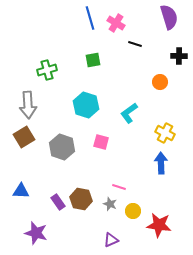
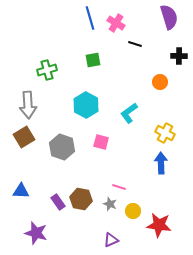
cyan hexagon: rotated 10 degrees clockwise
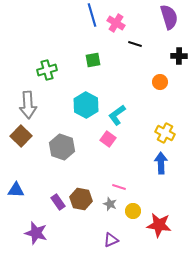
blue line: moved 2 px right, 3 px up
cyan L-shape: moved 12 px left, 2 px down
brown square: moved 3 px left, 1 px up; rotated 15 degrees counterclockwise
pink square: moved 7 px right, 3 px up; rotated 21 degrees clockwise
blue triangle: moved 5 px left, 1 px up
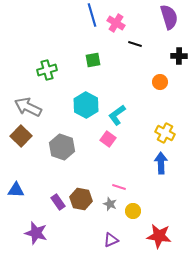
gray arrow: moved 2 px down; rotated 120 degrees clockwise
red star: moved 11 px down
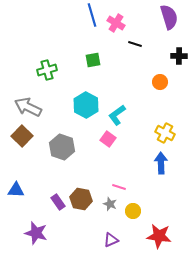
brown square: moved 1 px right
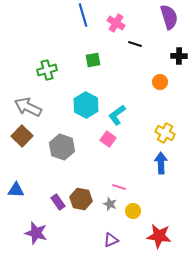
blue line: moved 9 px left
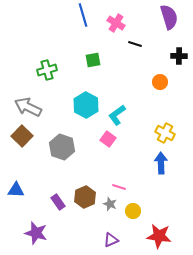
brown hexagon: moved 4 px right, 2 px up; rotated 25 degrees clockwise
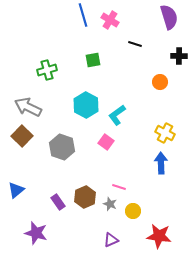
pink cross: moved 6 px left, 3 px up
pink square: moved 2 px left, 3 px down
blue triangle: rotated 42 degrees counterclockwise
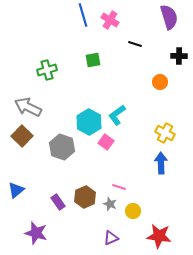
cyan hexagon: moved 3 px right, 17 px down
purple triangle: moved 2 px up
